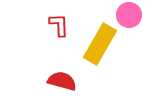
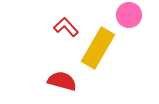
red L-shape: moved 7 px right, 2 px down; rotated 40 degrees counterclockwise
yellow rectangle: moved 2 px left, 4 px down
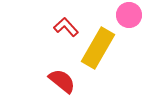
red semicircle: rotated 24 degrees clockwise
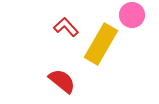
pink circle: moved 3 px right
yellow rectangle: moved 3 px right, 4 px up
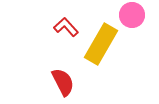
red semicircle: moved 1 px right, 1 px down; rotated 24 degrees clockwise
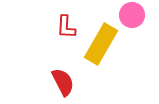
red L-shape: rotated 135 degrees counterclockwise
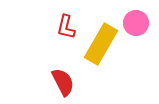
pink circle: moved 4 px right, 8 px down
red L-shape: rotated 10 degrees clockwise
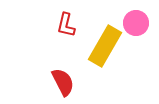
red L-shape: moved 2 px up
yellow rectangle: moved 4 px right, 2 px down
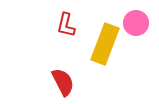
yellow rectangle: moved 2 px up; rotated 9 degrees counterclockwise
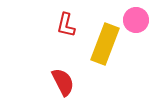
pink circle: moved 3 px up
